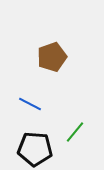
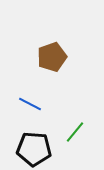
black pentagon: moved 1 px left
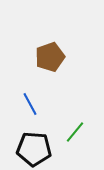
brown pentagon: moved 2 px left
blue line: rotated 35 degrees clockwise
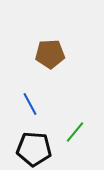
brown pentagon: moved 3 px up; rotated 16 degrees clockwise
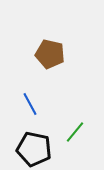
brown pentagon: rotated 16 degrees clockwise
black pentagon: rotated 8 degrees clockwise
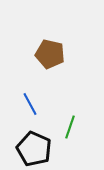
green line: moved 5 px left, 5 px up; rotated 20 degrees counterclockwise
black pentagon: rotated 12 degrees clockwise
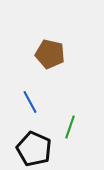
blue line: moved 2 px up
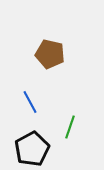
black pentagon: moved 2 px left; rotated 20 degrees clockwise
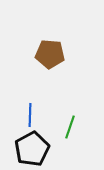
brown pentagon: rotated 8 degrees counterclockwise
blue line: moved 13 px down; rotated 30 degrees clockwise
